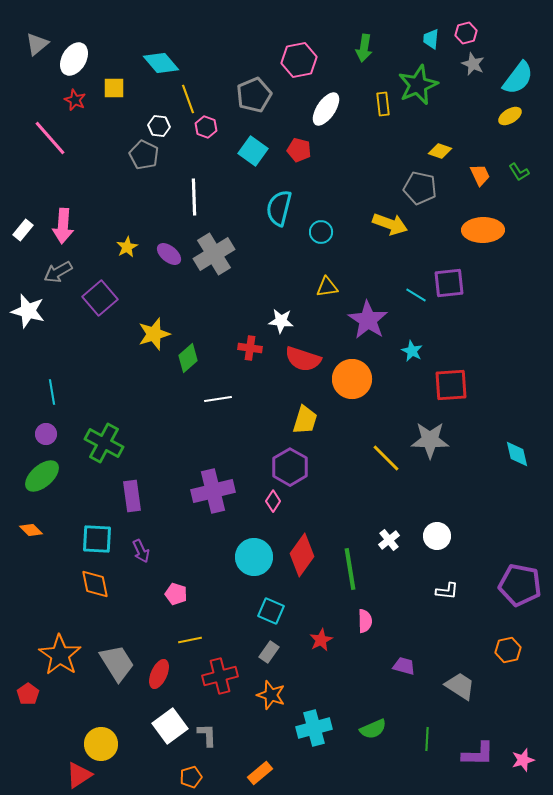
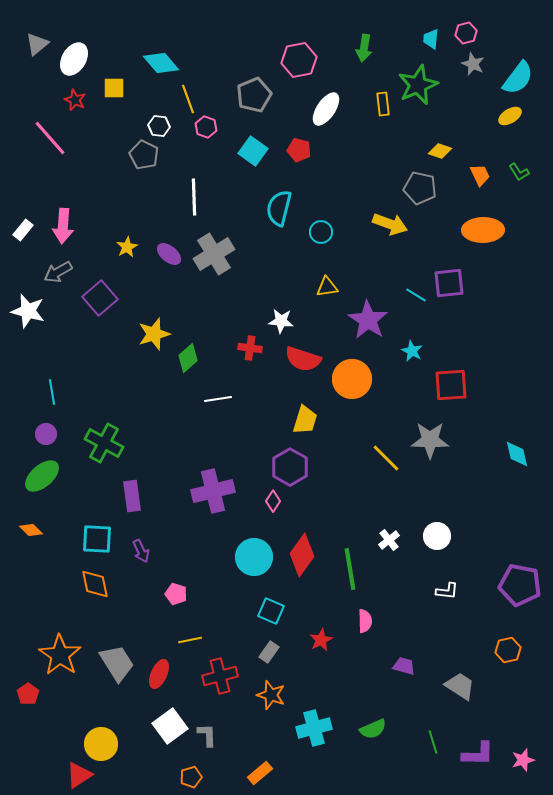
green line at (427, 739): moved 6 px right, 3 px down; rotated 20 degrees counterclockwise
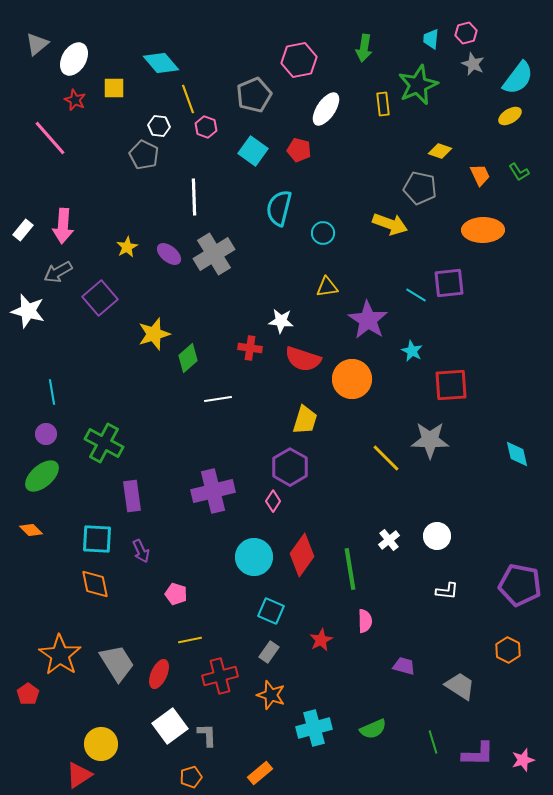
cyan circle at (321, 232): moved 2 px right, 1 px down
orange hexagon at (508, 650): rotated 20 degrees counterclockwise
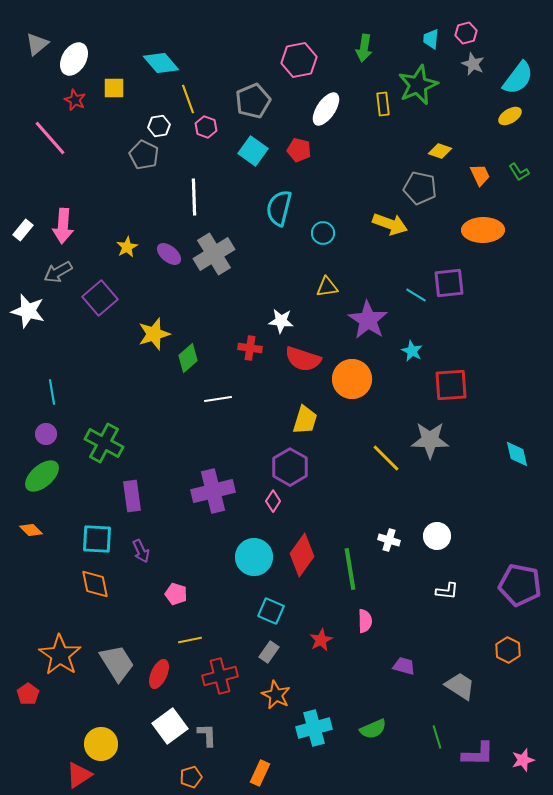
gray pentagon at (254, 95): moved 1 px left, 6 px down
white hexagon at (159, 126): rotated 15 degrees counterclockwise
white cross at (389, 540): rotated 35 degrees counterclockwise
orange star at (271, 695): moved 5 px right; rotated 8 degrees clockwise
green line at (433, 742): moved 4 px right, 5 px up
orange rectangle at (260, 773): rotated 25 degrees counterclockwise
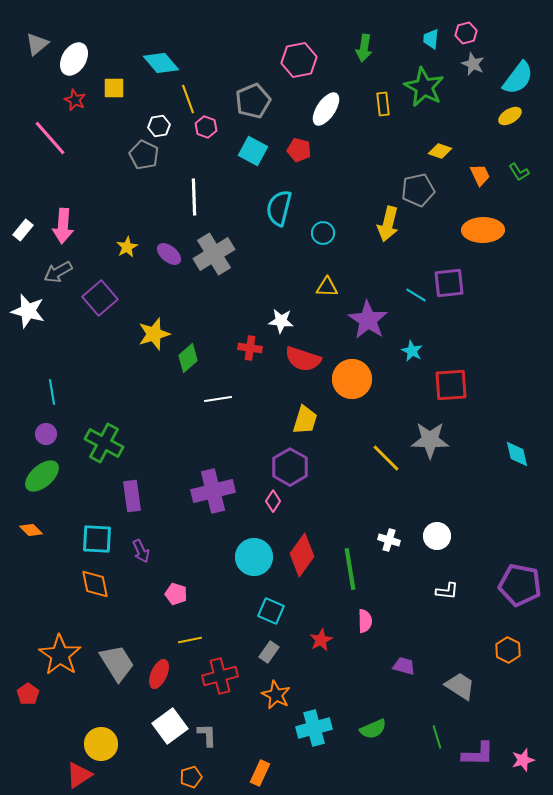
green star at (418, 85): moved 6 px right, 2 px down; rotated 21 degrees counterclockwise
cyan square at (253, 151): rotated 8 degrees counterclockwise
gray pentagon at (420, 188): moved 2 px left, 2 px down; rotated 24 degrees counterclockwise
yellow arrow at (390, 224): moved 2 px left; rotated 84 degrees clockwise
yellow triangle at (327, 287): rotated 10 degrees clockwise
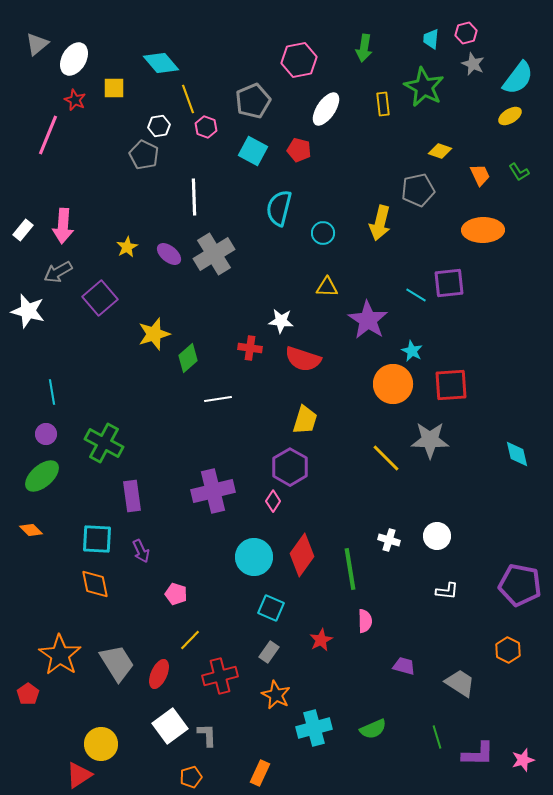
pink line at (50, 138): moved 2 px left, 3 px up; rotated 63 degrees clockwise
yellow arrow at (388, 224): moved 8 px left, 1 px up
orange circle at (352, 379): moved 41 px right, 5 px down
cyan square at (271, 611): moved 3 px up
yellow line at (190, 640): rotated 35 degrees counterclockwise
gray trapezoid at (460, 686): moved 3 px up
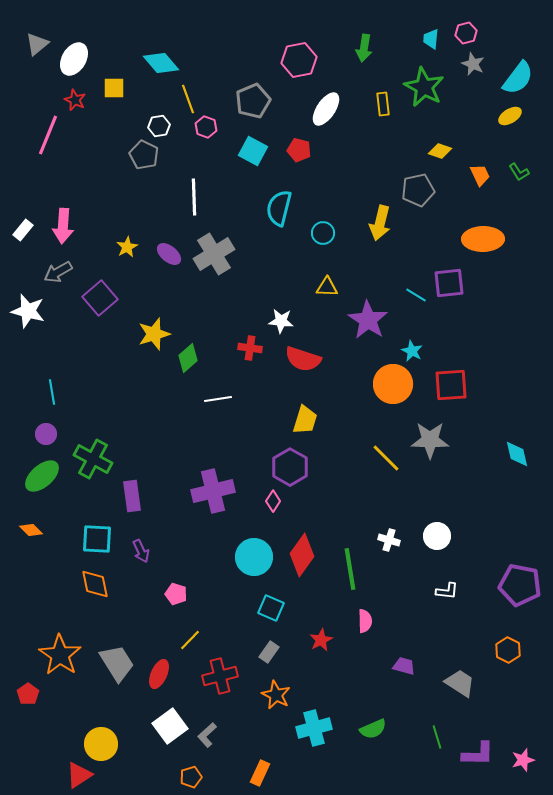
orange ellipse at (483, 230): moved 9 px down
green cross at (104, 443): moved 11 px left, 16 px down
gray L-shape at (207, 735): rotated 130 degrees counterclockwise
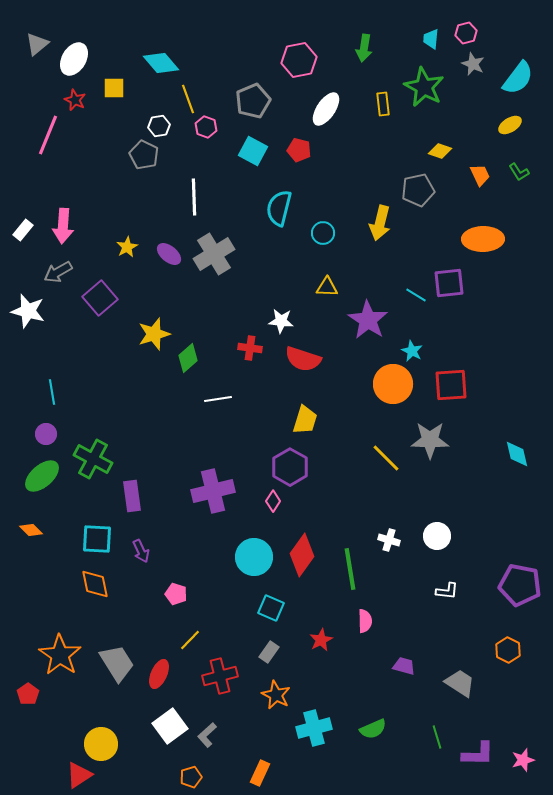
yellow ellipse at (510, 116): moved 9 px down
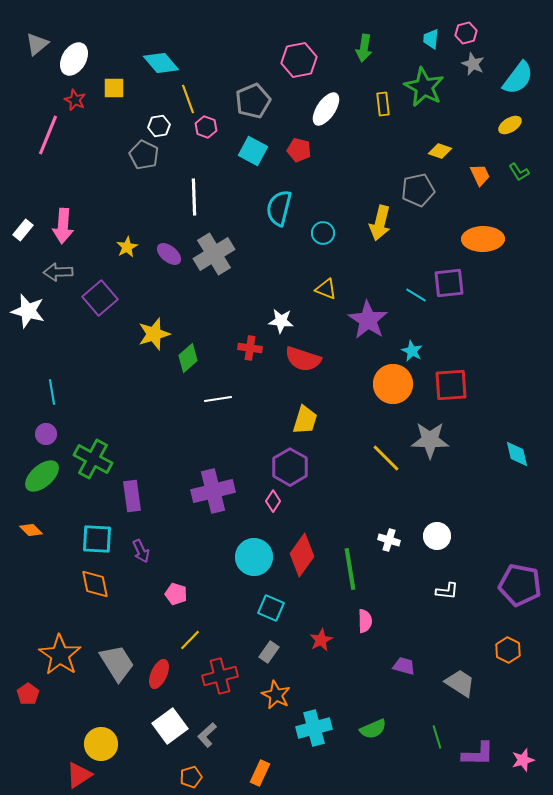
gray arrow at (58, 272): rotated 28 degrees clockwise
yellow triangle at (327, 287): moved 1 px left, 2 px down; rotated 20 degrees clockwise
